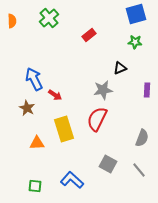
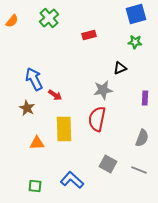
orange semicircle: rotated 40 degrees clockwise
red rectangle: rotated 24 degrees clockwise
purple rectangle: moved 2 px left, 8 px down
red semicircle: rotated 15 degrees counterclockwise
yellow rectangle: rotated 15 degrees clockwise
gray line: rotated 28 degrees counterclockwise
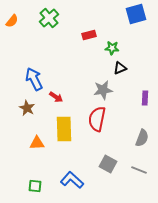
green star: moved 23 px left, 6 px down
red arrow: moved 1 px right, 2 px down
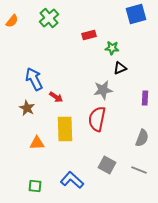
yellow rectangle: moved 1 px right
gray square: moved 1 px left, 1 px down
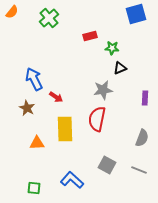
orange semicircle: moved 9 px up
red rectangle: moved 1 px right, 1 px down
green square: moved 1 px left, 2 px down
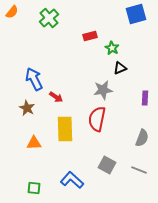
green star: rotated 24 degrees clockwise
orange triangle: moved 3 px left
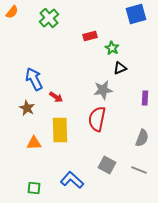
yellow rectangle: moved 5 px left, 1 px down
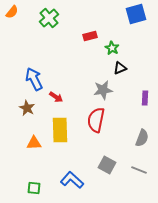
red semicircle: moved 1 px left, 1 px down
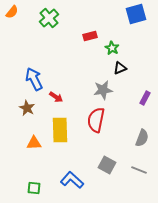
purple rectangle: rotated 24 degrees clockwise
